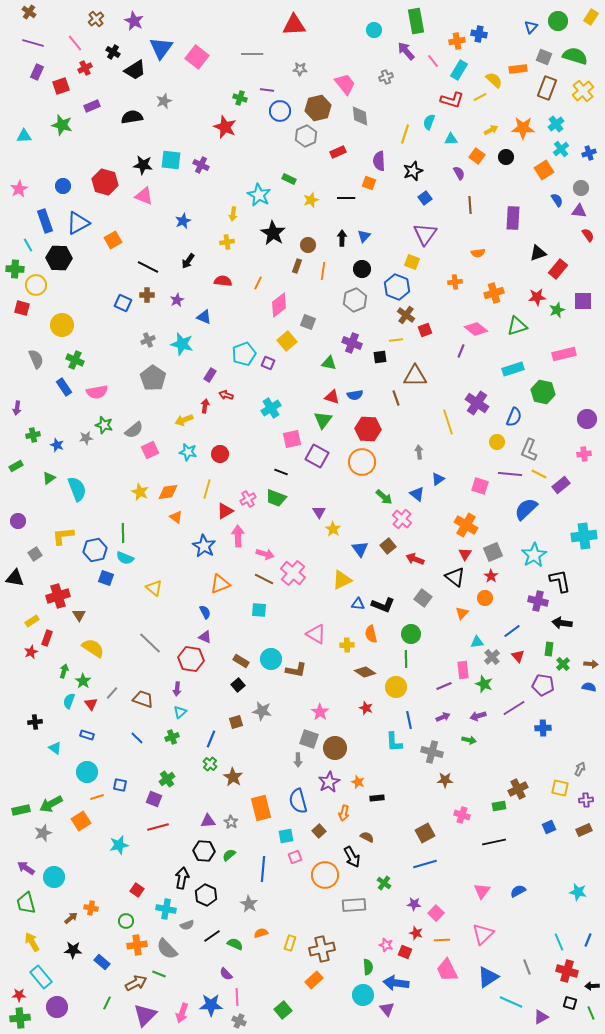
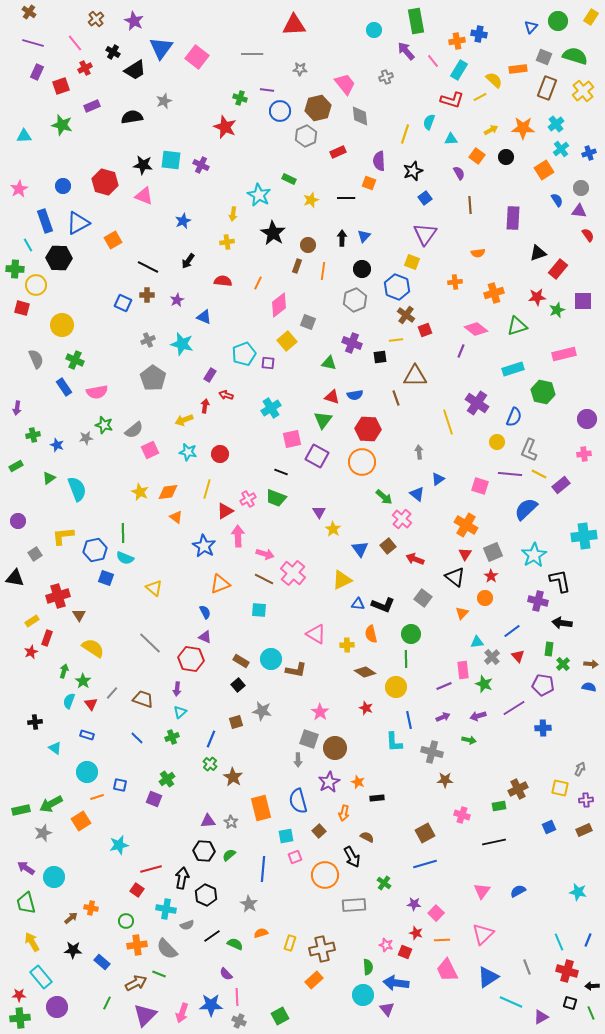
purple square at (268, 363): rotated 16 degrees counterclockwise
red line at (158, 827): moved 7 px left, 42 px down
green square at (283, 1010): moved 3 px left, 6 px down; rotated 12 degrees clockwise
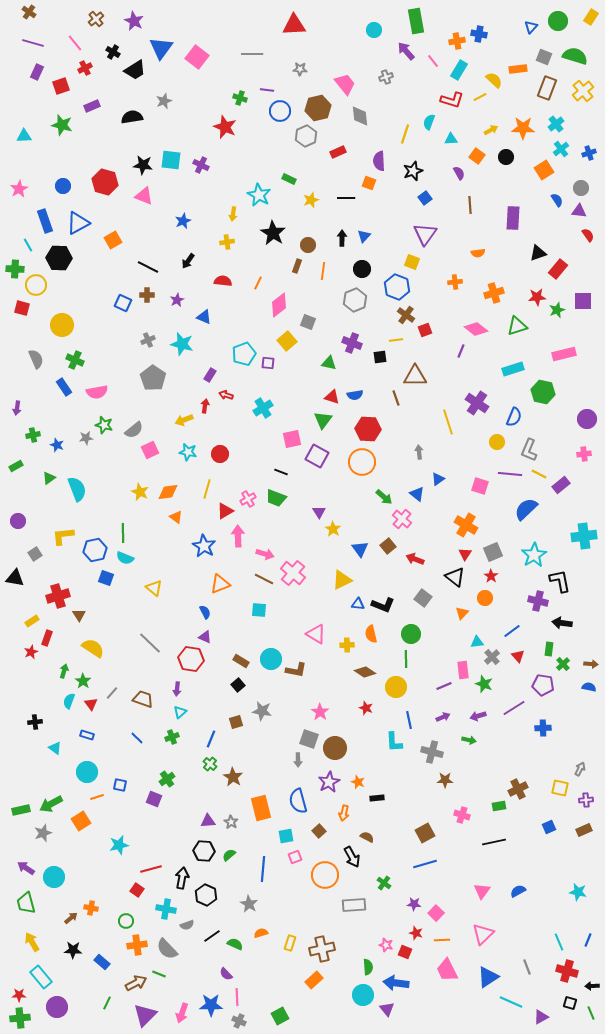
cyan cross at (271, 408): moved 8 px left
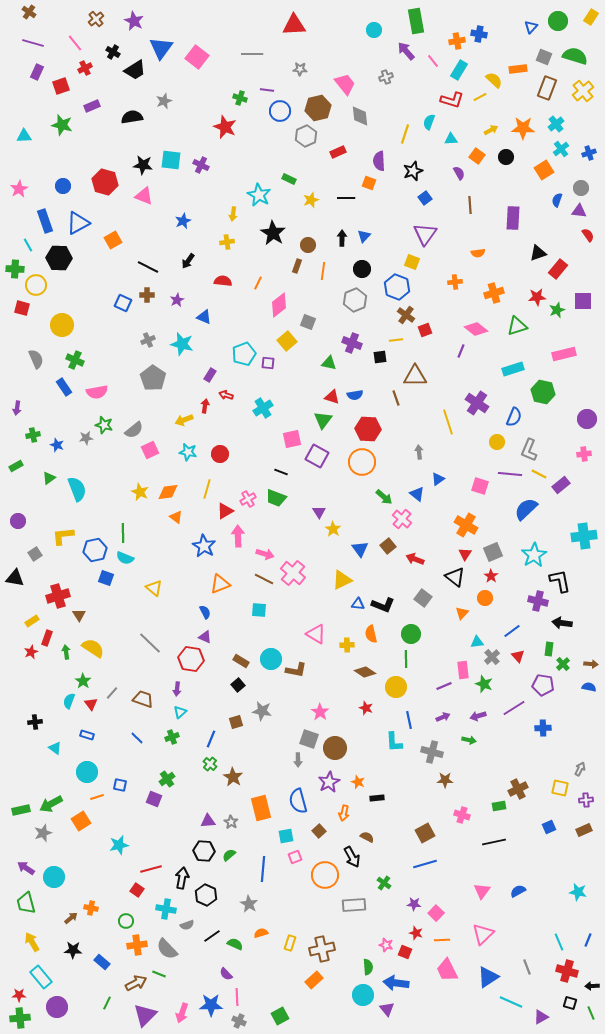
blue semicircle at (557, 200): rotated 128 degrees counterclockwise
green arrow at (64, 671): moved 2 px right, 19 px up; rotated 24 degrees counterclockwise
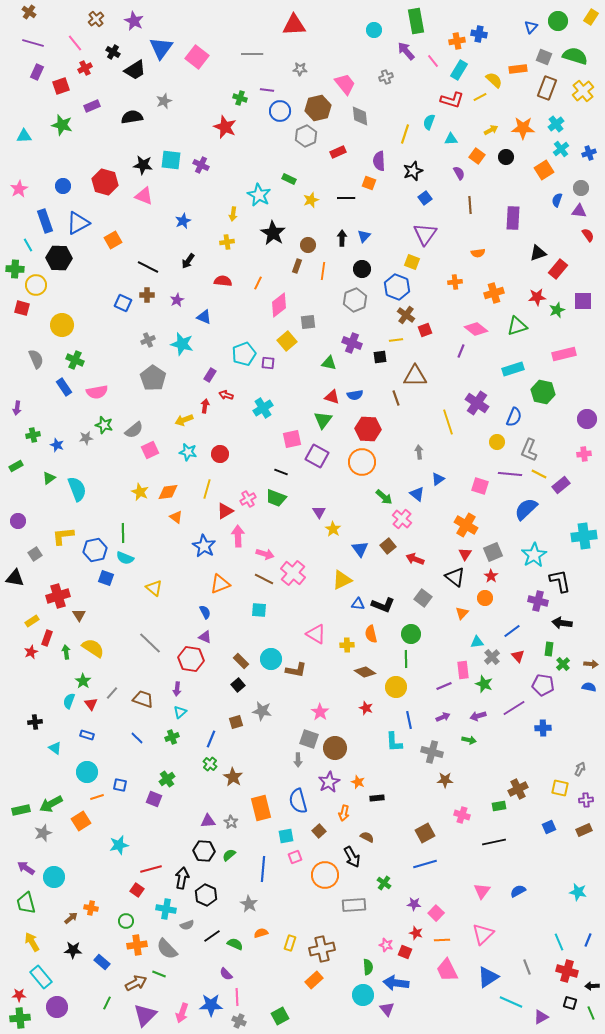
gray square at (308, 322): rotated 28 degrees counterclockwise
brown rectangle at (241, 661): rotated 14 degrees clockwise
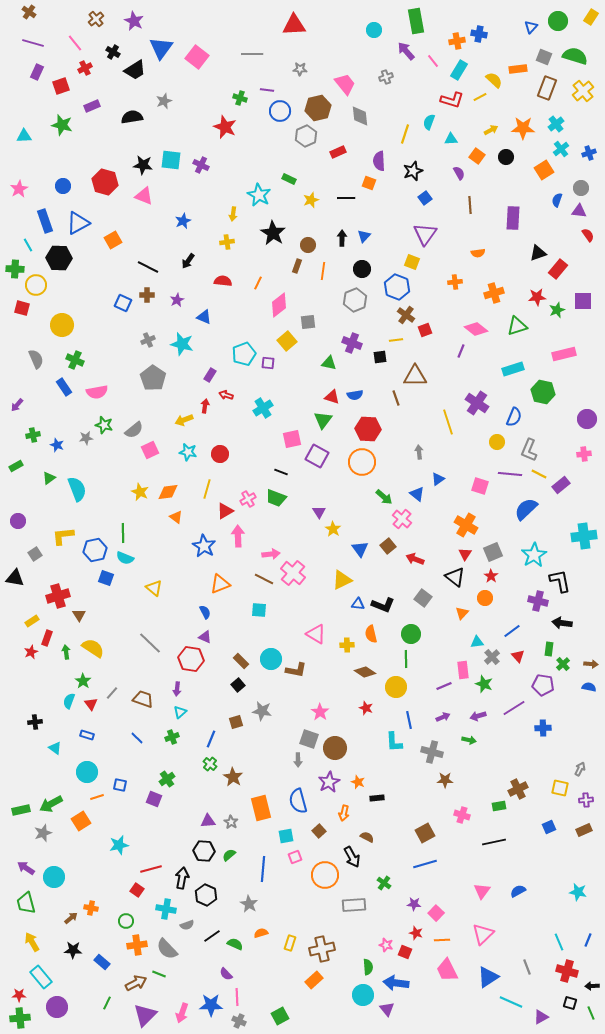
purple arrow at (17, 408): moved 3 px up; rotated 32 degrees clockwise
pink arrow at (265, 554): moved 6 px right; rotated 24 degrees counterclockwise
